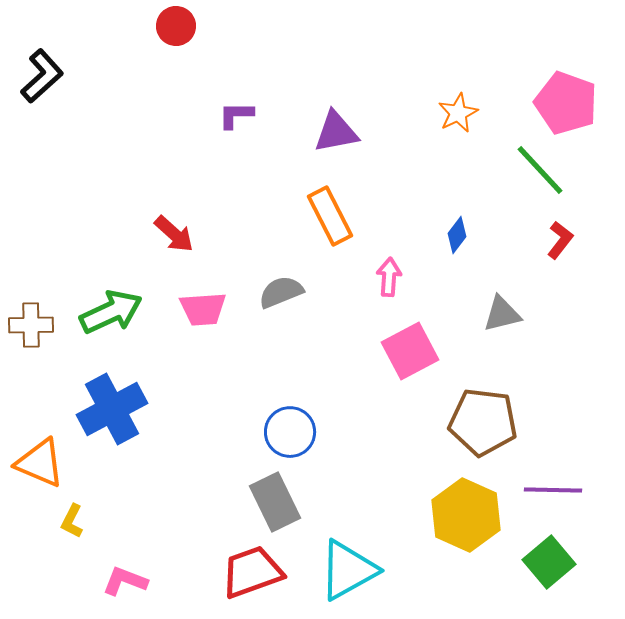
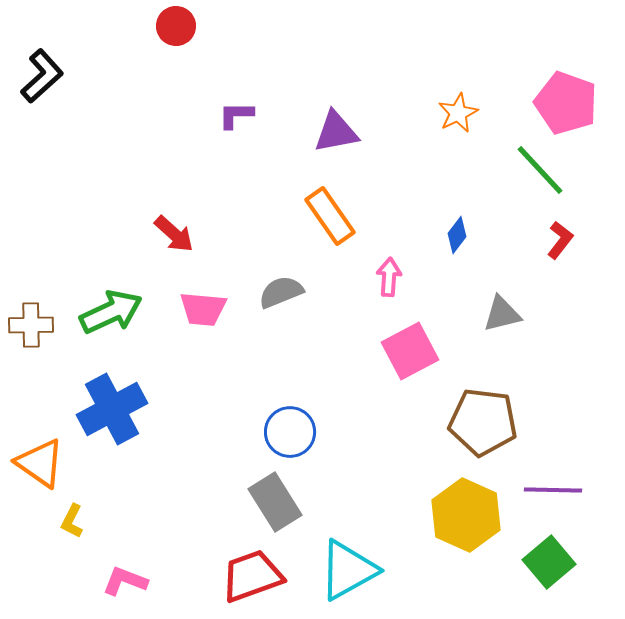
orange rectangle: rotated 8 degrees counterclockwise
pink trapezoid: rotated 9 degrees clockwise
orange triangle: rotated 12 degrees clockwise
gray rectangle: rotated 6 degrees counterclockwise
red trapezoid: moved 4 px down
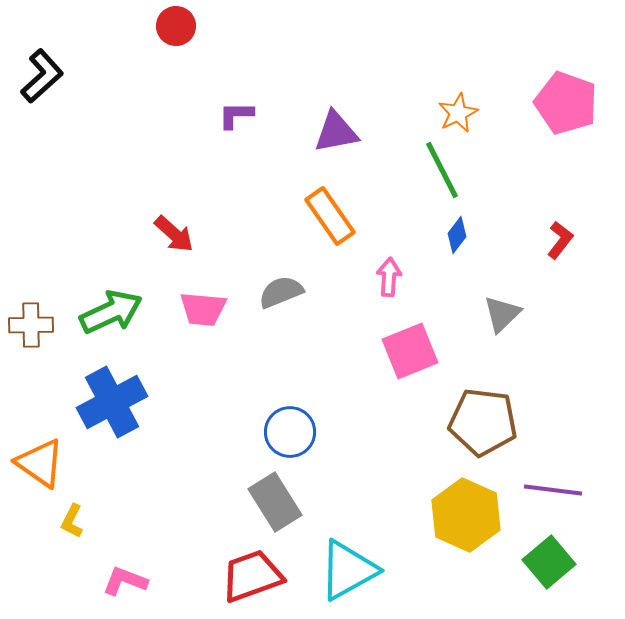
green line: moved 98 px left; rotated 16 degrees clockwise
gray triangle: rotated 30 degrees counterclockwise
pink square: rotated 6 degrees clockwise
blue cross: moved 7 px up
purple line: rotated 6 degrees clockwise
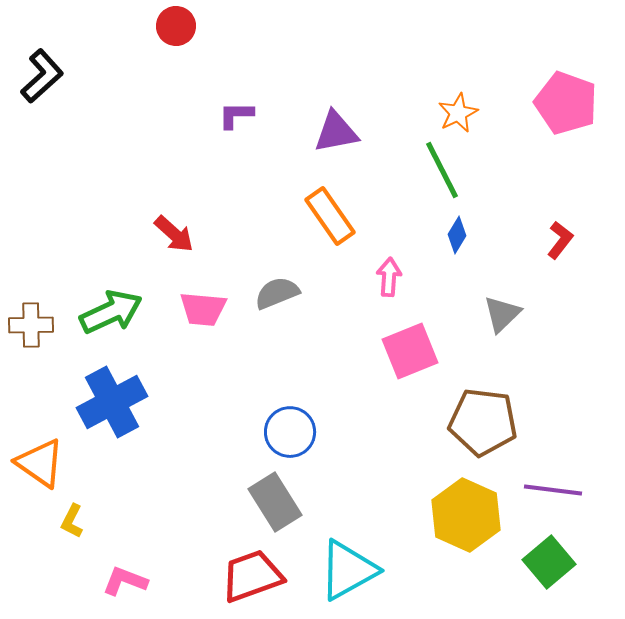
blue diamond: rotated 6 degrees counterclockwise
gray semicircle: moved 4 px left, 1 px down
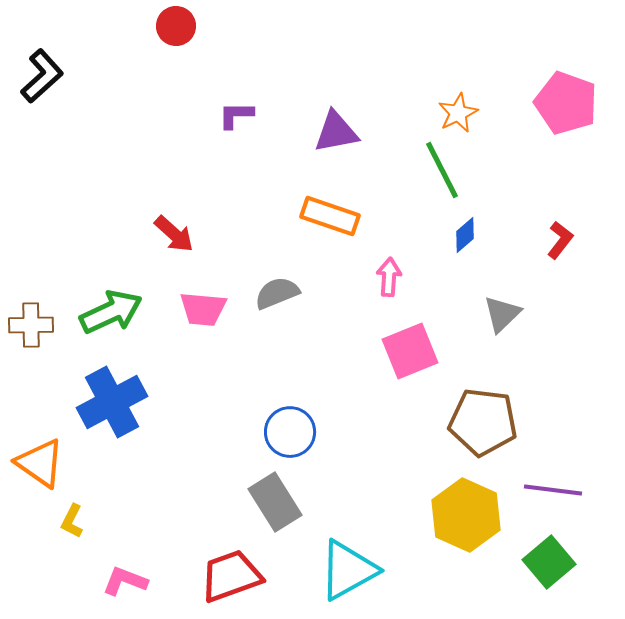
orange rectangle: rotated 36 degrees counterclockwise
blue diamond: moved 8 px right; rotated 18 degrees clockwise
red trapezoid: moved 21 px left
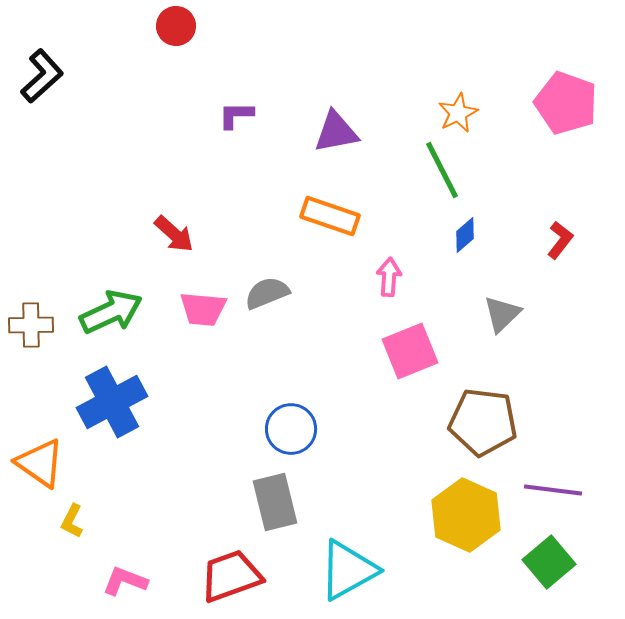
gray semicircle: moved 10 px left
blue circle: moved 1 px right, 3 px up
gray rectangle: rotated 18 degrees clockwise
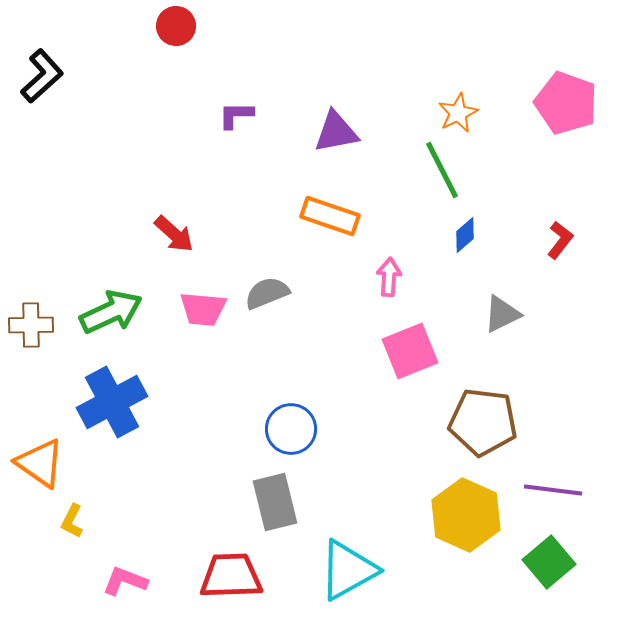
gray triangle: rotated 18 degrees clockwise
red trapezoid: rotated 18 degrees clockwise
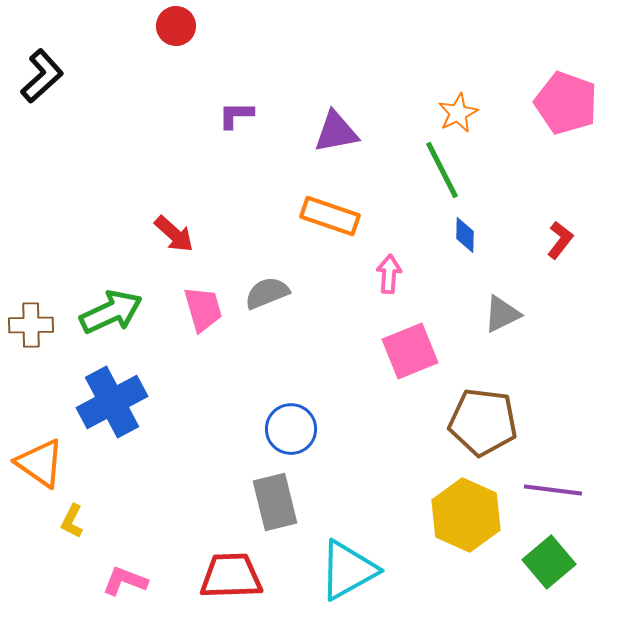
blue diamond: rotated 48 degrees counterclockwise
pink arrow: moved 3 px up
pink trapezoid: rotated 111 degrees counterclockwise
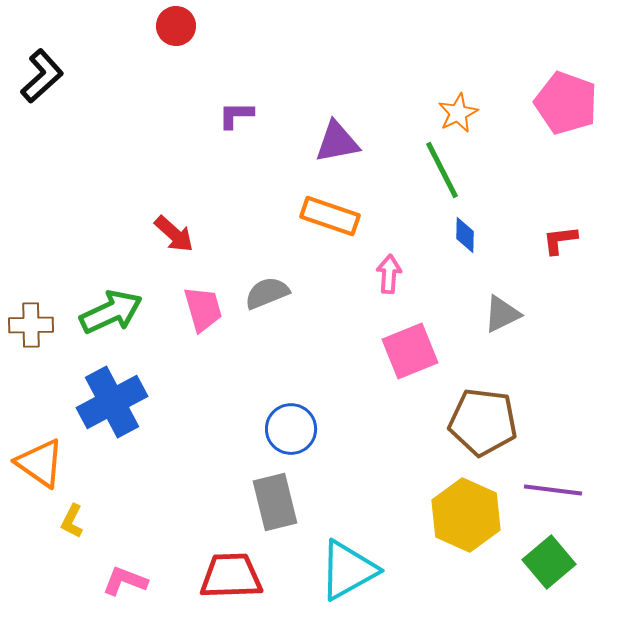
purple triangle: moved 1 px right, 10 px down
red L-shape: rotated 135 degrees counterclockwise
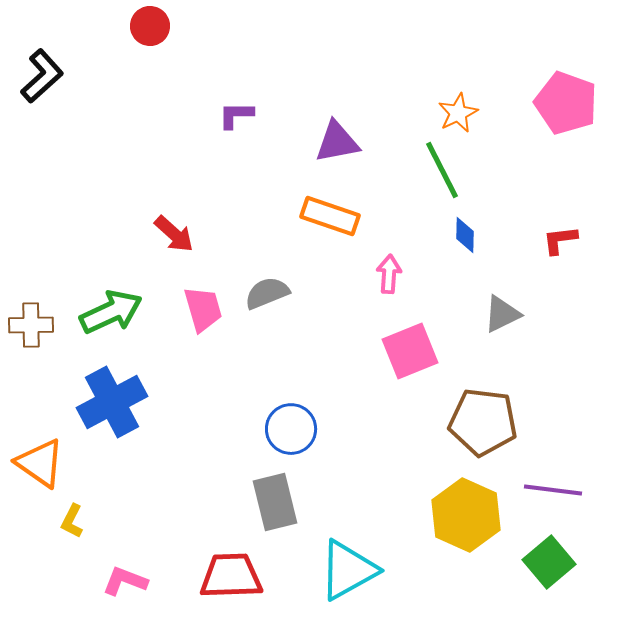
red circle: moved 26 px left
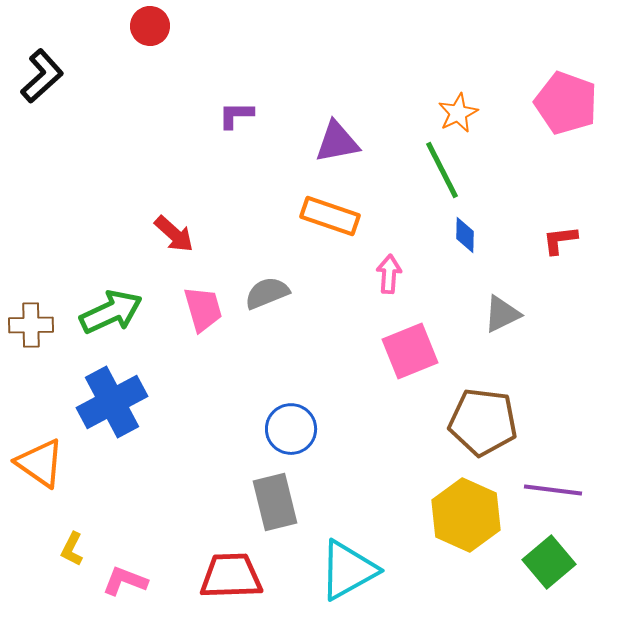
yellow L-shape: moved 28 px down
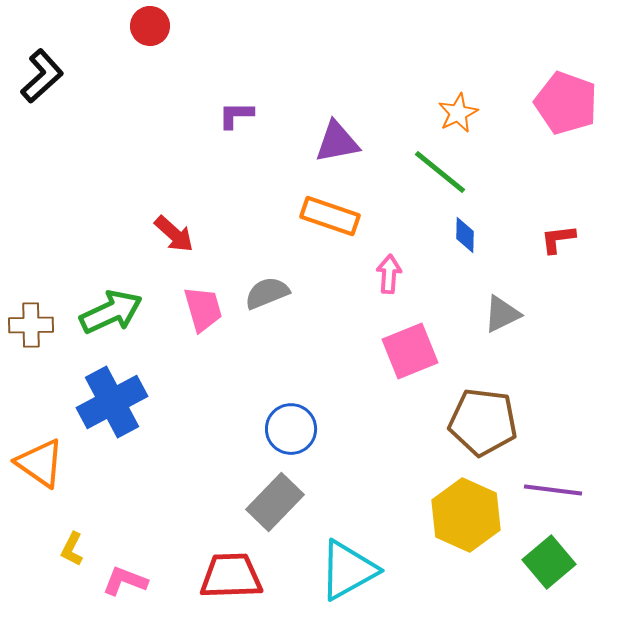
green line: moved 2 px left, 2 px down; rotated 24 degrees counterclockwise
red L-shape: moved 2 px left, 1 px up
gray rectangle: rotated 58 degrees clockwise
